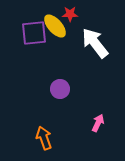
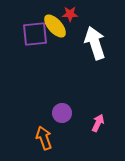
purple square: moved 1 px right, 1 px down
white arrow: rotated 20 degrees clockwise
purple circle: moved 2 px right, 24 px down
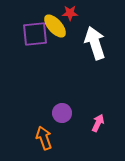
red star: moved 1 px up
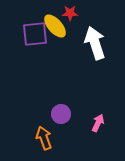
purple circle: moved 1 px left, 1 px down
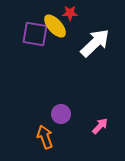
purple square: rotated 16 degrees clockwise
white arrow: rotated 64 degrees clockwise
pink arrow: moved 2 px right, 3 px down; rotated 18 degrees clockwise
orange arrow: moved 1 px right, 1 px up
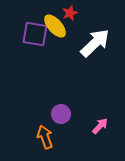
red star: rotated 21 degrees counterclockwise
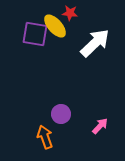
red star: rotated 28 degrees clockwise
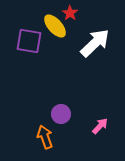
red star: rotated 28 degrees clockwise
purple square: moved 6 px left, 7 px down
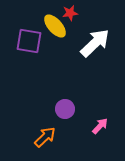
red star: rotated 28 degrees clockwise
purple circle: moved 4 px right, 5 px up
orange arrow: rotated 65 degrees clockwise
